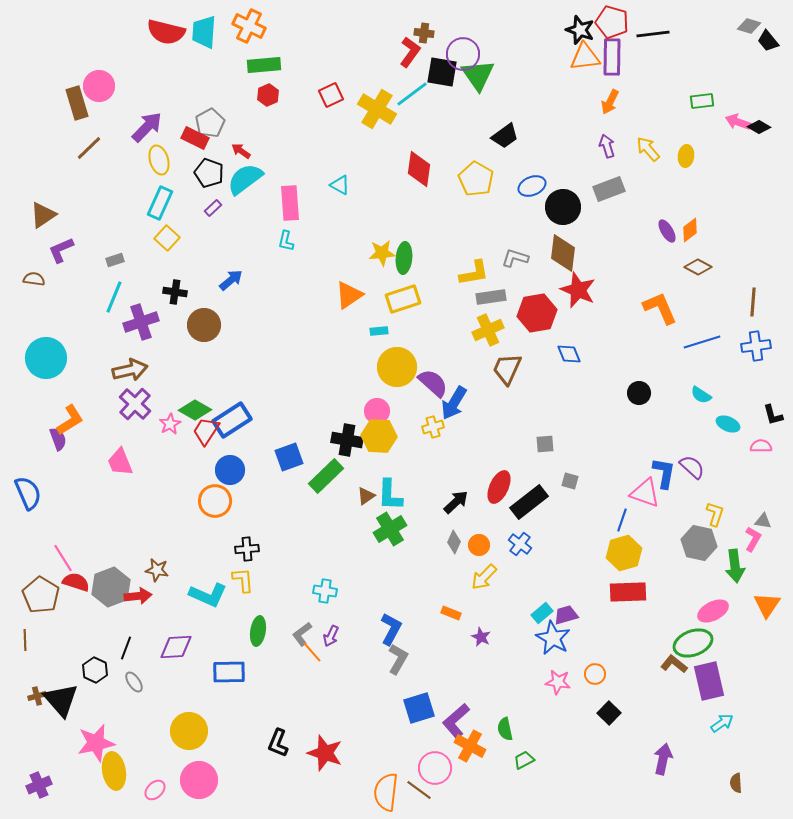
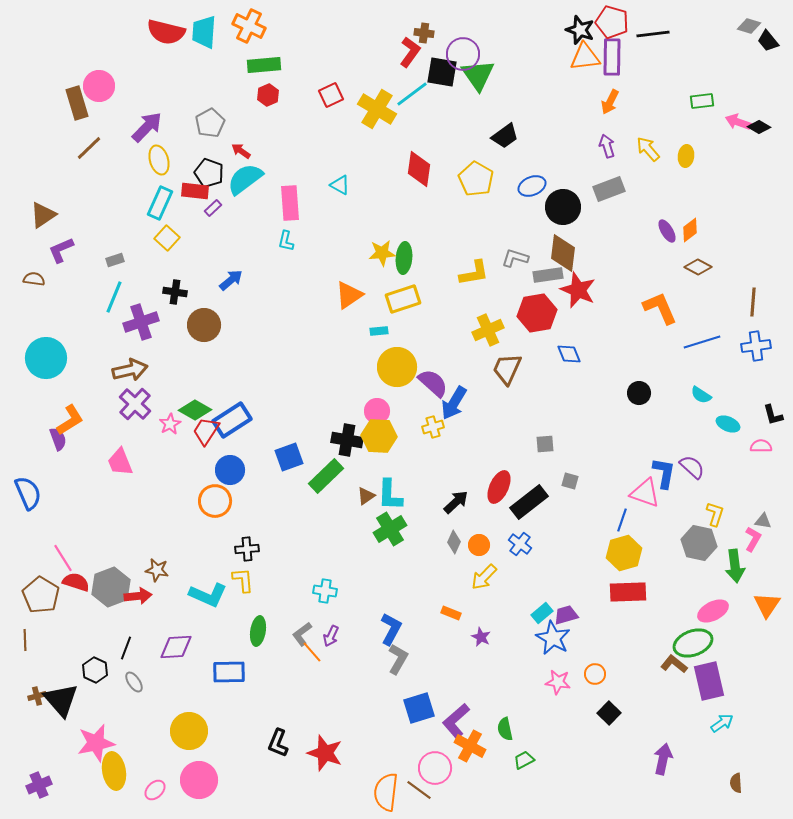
red rectangle at (195, 138): moved 53 px down; rotated 20 degrees counterclockwise
gray rectangle at (491, 297): moved 57 px right, 22 px up
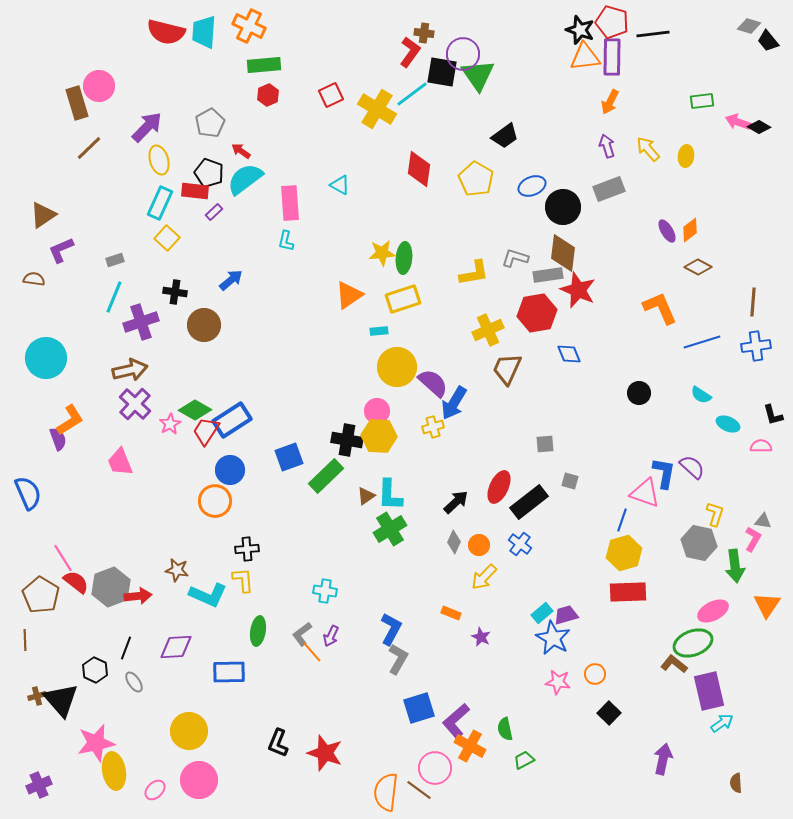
purple rectangle at (213, 208): moved 1 px right, 4 px down
brown star at (157, 570): moved 20 px right
red semicircle at (76, 582): rotated 20 degrees clockwise
purple rectangle at (709, 681): moved 10 px down
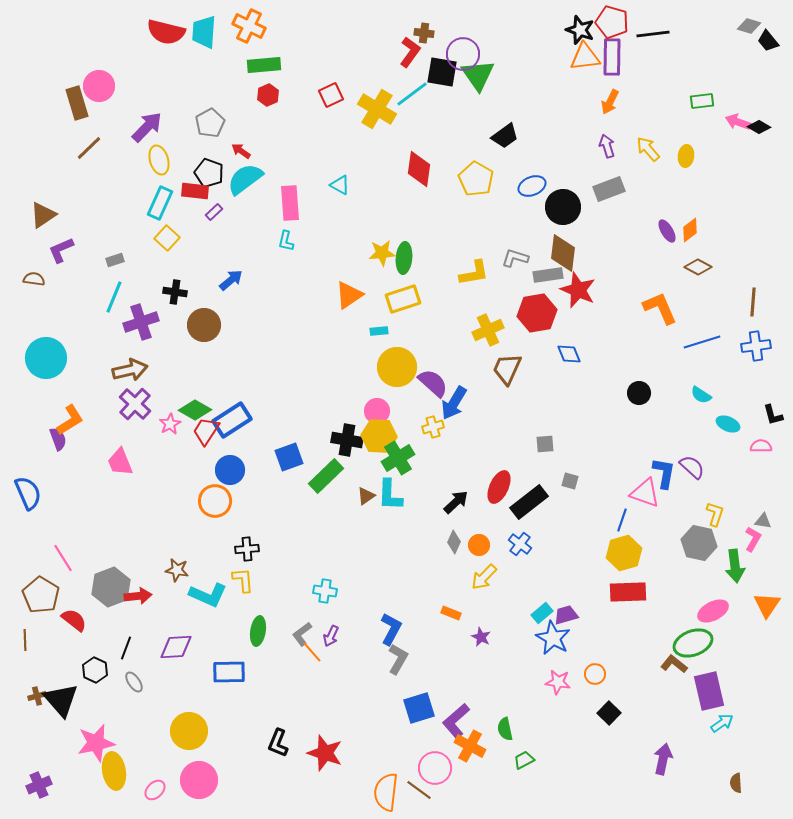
green cross at (390, 529): moved 8 px right, 71 px up
red semicircle at (76, 582): moved 2 px left, 38 px down
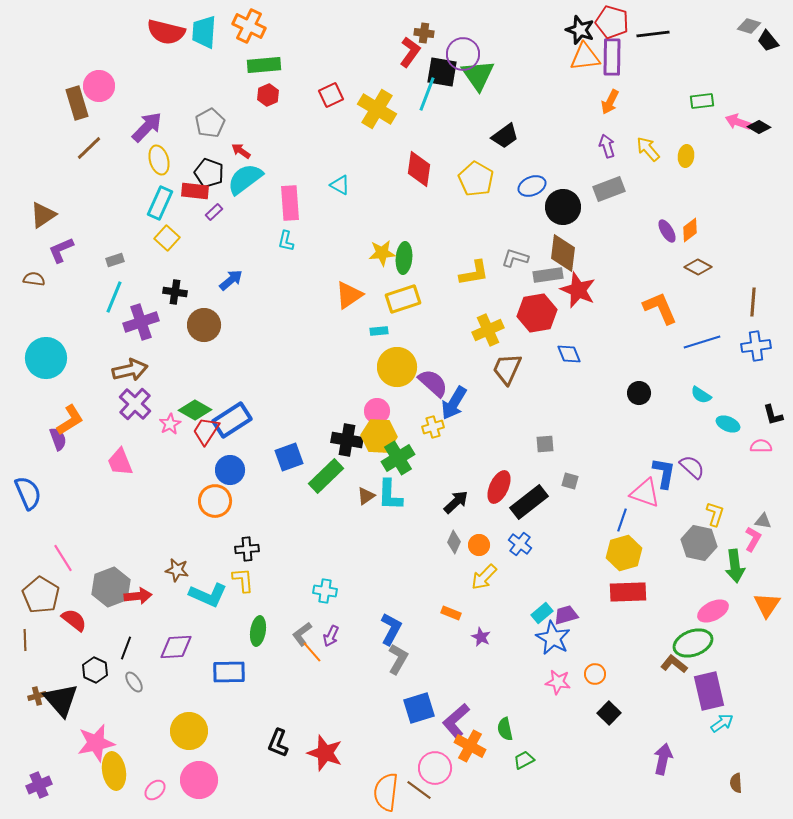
cyan line at (412, 94): moved 15 px right; rotated 32 degrees counterclockwise
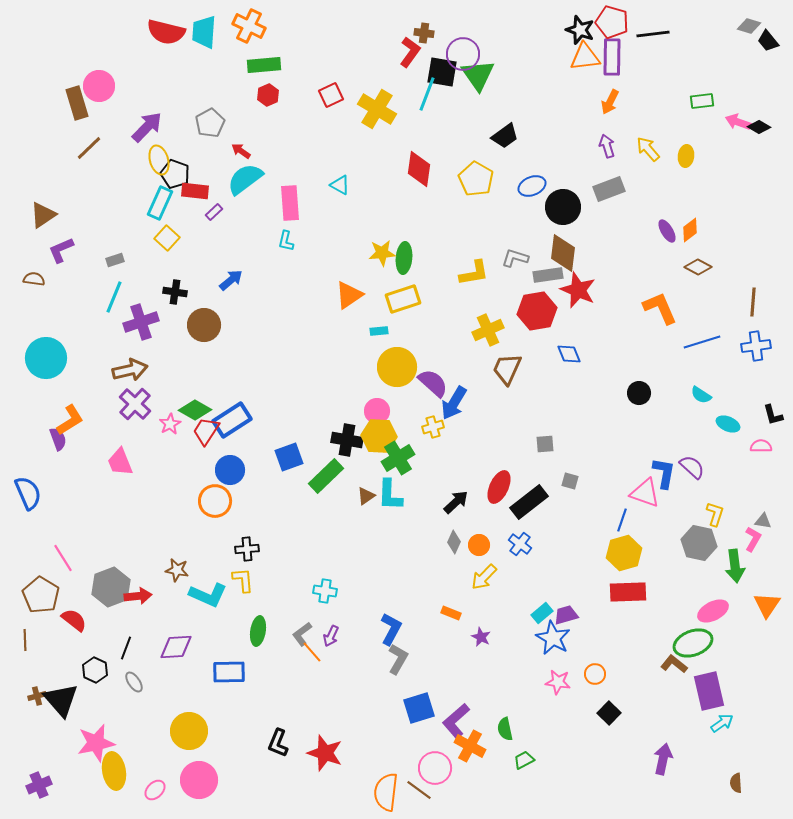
black pentagon at (209, 173): moved 34 px left, 1 px down
red hexagon at (537, 313): moved 2 px up
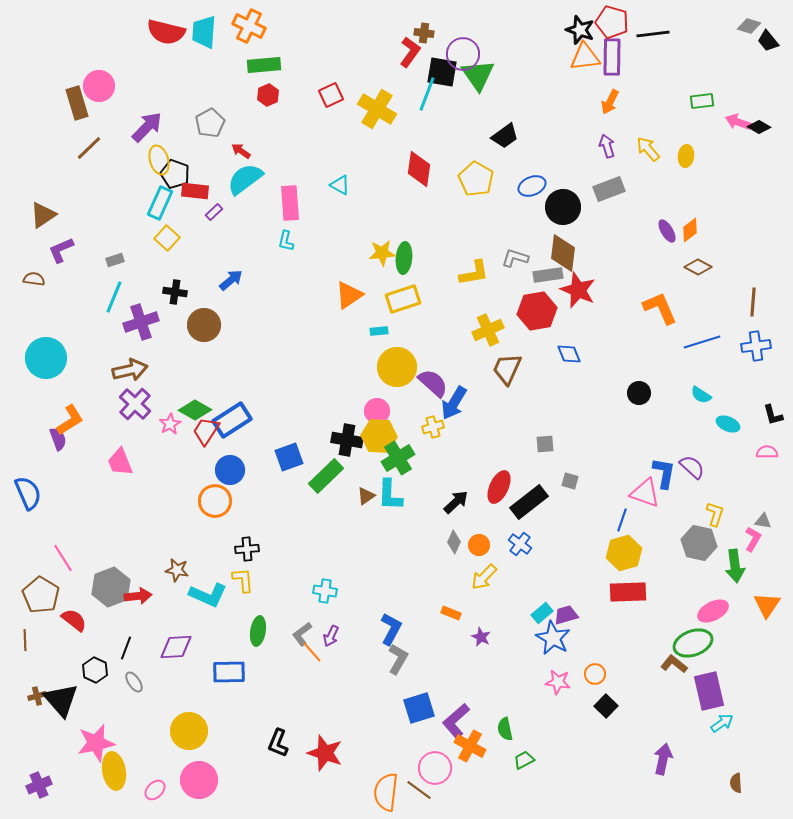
pink semicircle at (761, 446): moved 6 px right, 6 px down
black square at (609, 713): moved 3 px left, 7 px up
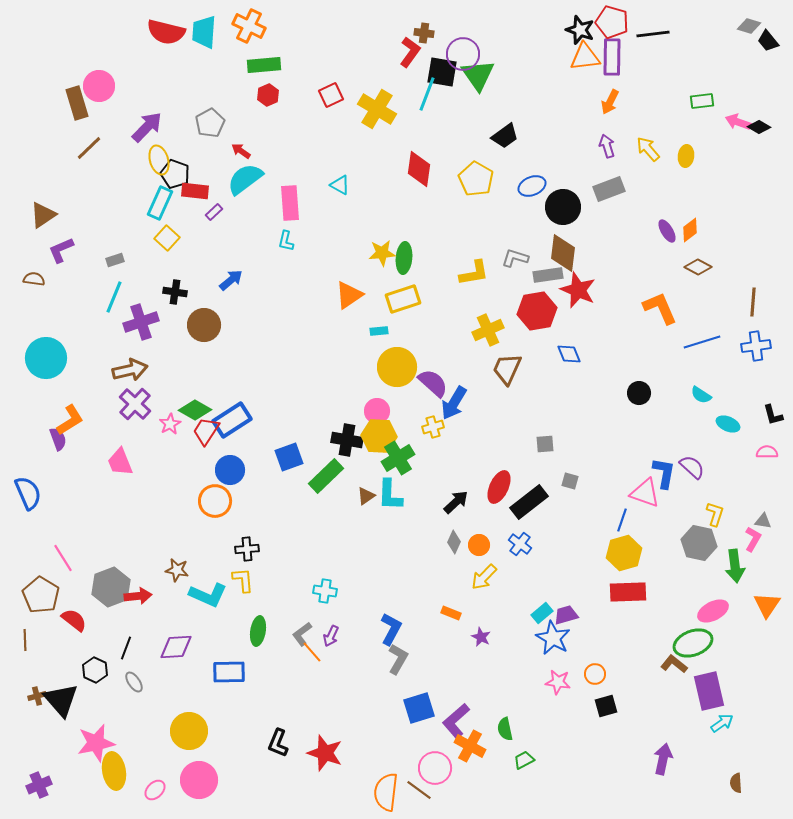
black square at (606, 706): rotated 30 degrees clockwise
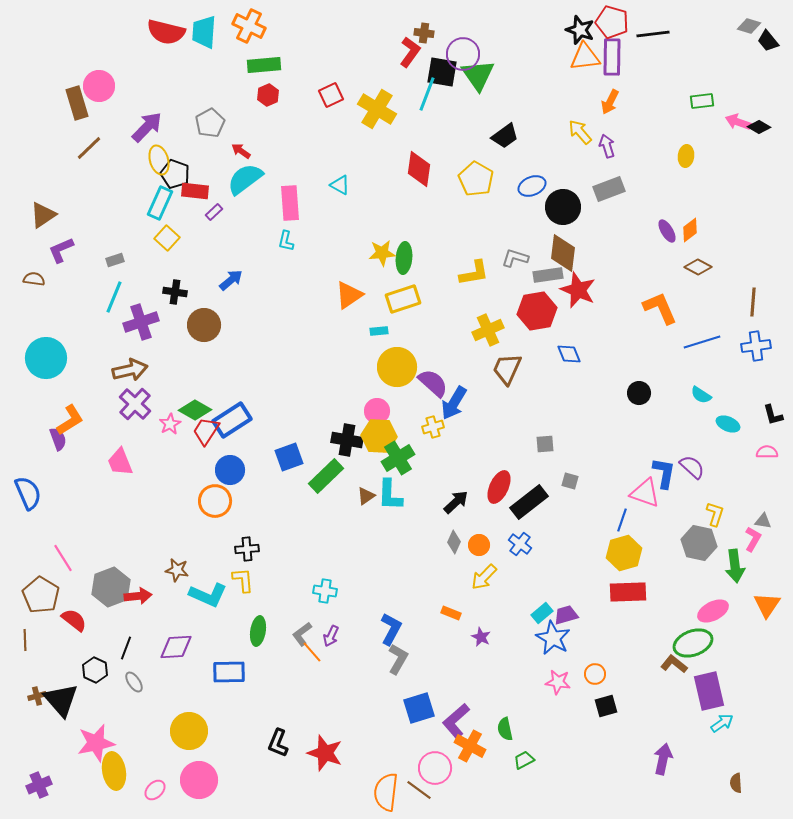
yellow arrow at (648, 149): moved 68 px left, 17 px up
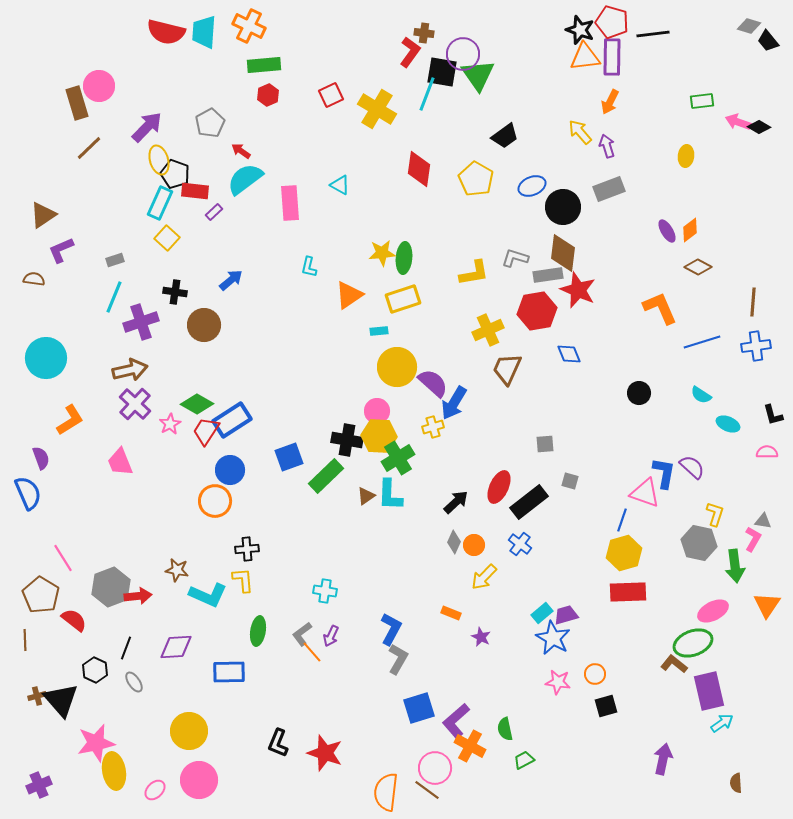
cyan L-shape at (286, 241): moved 23 px right, 26 px down
green diamond at (195, 410): moved 2 px right, 6 px up
purple semicircle at (58, 439): moved 17 px left, 19 px down
orange circle at (479, 545): moved 5 px left
brown line at (419, 790): moved 8 px right
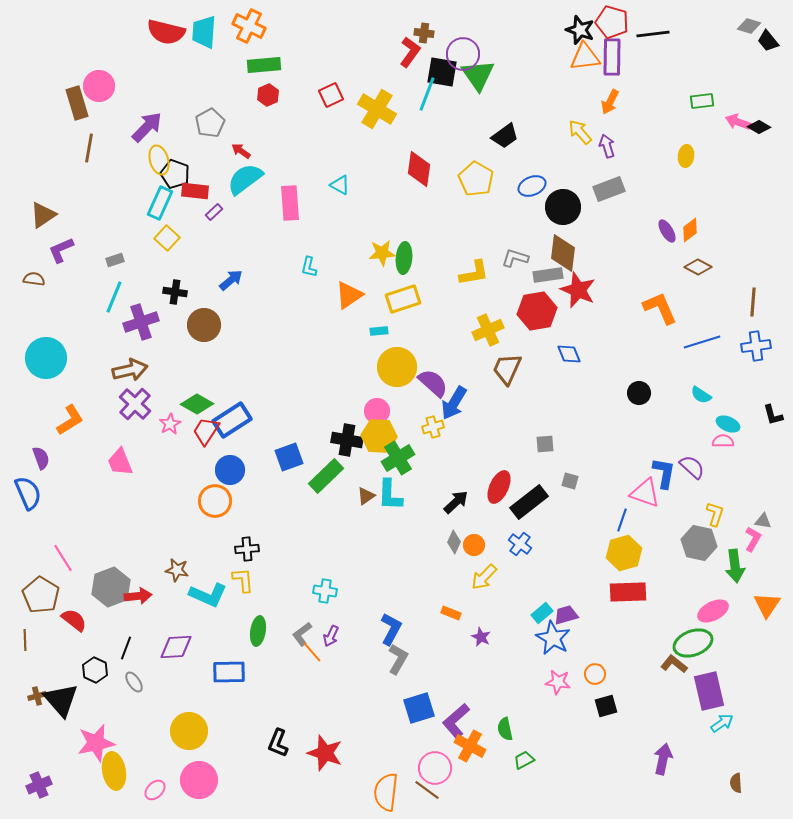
brown line at (89, 148): rotated 36 degrees counterclockwise
pink semicircle at (767, 452): moved 44 px left, 11 px up
